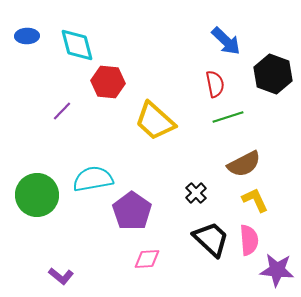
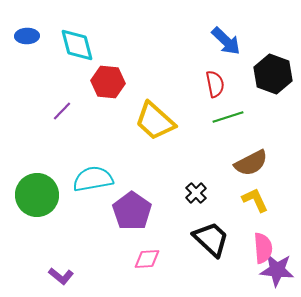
brown semicircle: moved 7 px right, 1 px up
pink semicircle: moved 14 px right, 8 px down
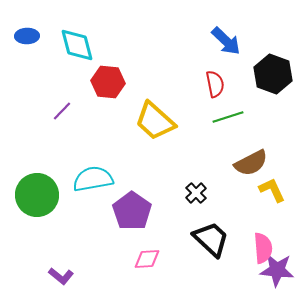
yellow L-shape: moved 17 px right, 10 px up
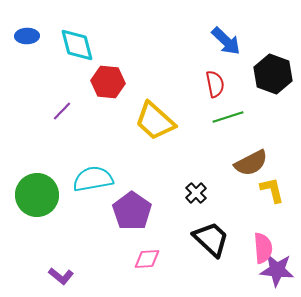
yellow L-shape: rotated 12 degrees clockwise
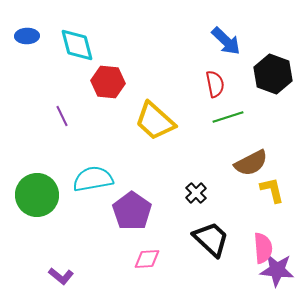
purple line: moved 5 px down; rotated 70 degrees counterclockwise
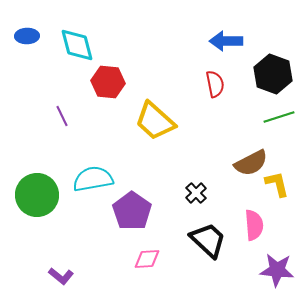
blue arrow: rotated 136 degrees clockwise
green line: moved 51 px right
yellow L-shape: moved 5 px right, 6 px up
black trapezoid: moved 3 px left, 1 px down
pink semicircle: moved 9 px left, 23 px up
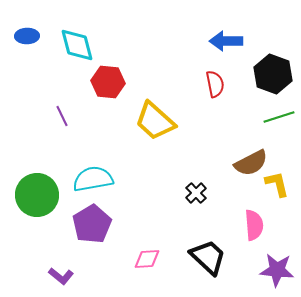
purple pentagon: moved 40 px left, 13 px down; rotated 6 degrees clockwise
black trapezoid: moved 17 px down
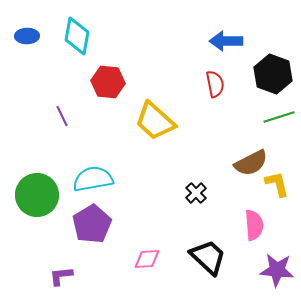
cyan diamond: moved 9 px up; rotated 24 degrees clockwise
purple L-shape: rotated 135 degrees clockwise
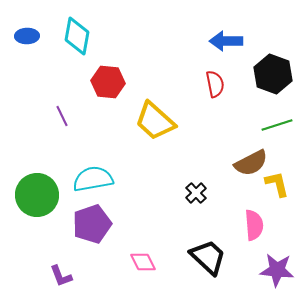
green line: moved 2 px left, 8 px down
purple pentagon: rotated 12 degrees clockwise
pink diamond: moved 4 px left, 3 px down; rotated 68 degrees clockwise
purple L-shape: rotated 105 degrees counterclockwise
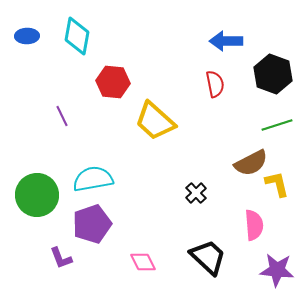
red hexagon: moved 5 px right
purple L-shape: moved 18 px up
